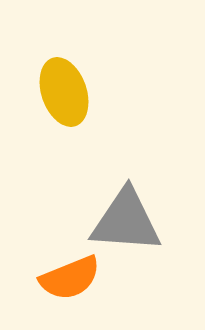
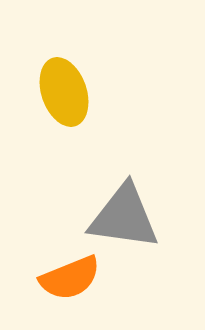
gray triangle: moved 2 px left, 4 px up; rotated 4 degrees clockwise
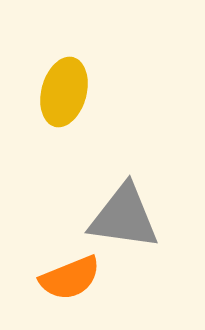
yellow ellipse: rotated 34 degrees clockwise
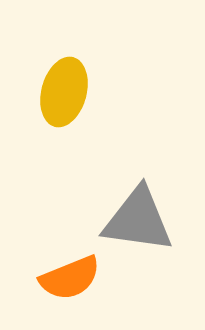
gray triangle: moved 14 px right, 3 px down
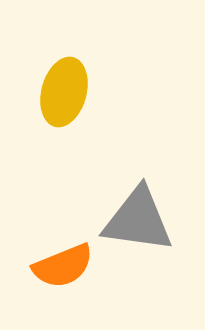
orange semicircle: moved 7 px left, 12 px up
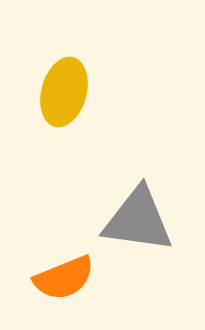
orange semicircle: moved 1 px right, 12 px down
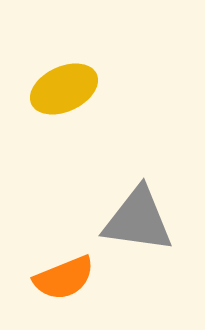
yellow ellipse: moved 3 px up; rotated 50 degrees clockwise
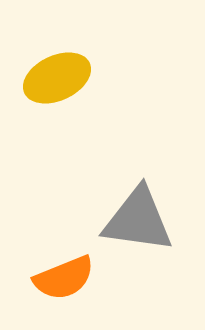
yellow ellipse: moved 7 px left, 11 px up
